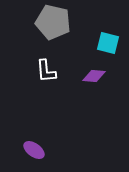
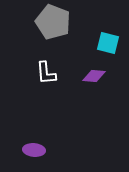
gray pentagon: rotated 8 degrees clockwise
white L-shape: moved 2 px down
purple ellipse: rotated 30 degrees counterclockwise
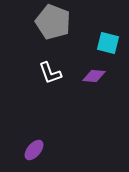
white L-shape: moved 4 px right; rotated 15 degrees counterclockwise
purple ellipse: rotated 55 degrees counterclockwise
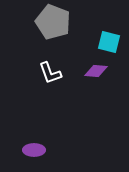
cyan square: moved 1 px right, 1 px up
purple diamond: moved 2 px right, 5 px up
purple ellipse: rotated 50 degrees clockwise
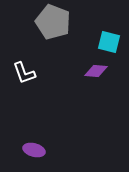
white L-shape: moved 26 px left
purple ellipse: rotated 15 degrees clockwise
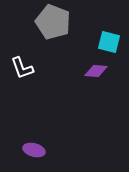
white L-shape: moved 2 px left, 5 px up
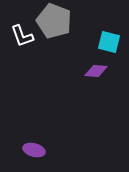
gray pentagon: moved 1 px right, 1 px up
white L-shape: moved 32 px up
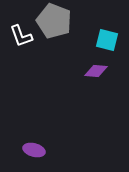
white L-shape: moved 1 px left
cyan square: moved 2 px left, 2 px up
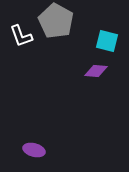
gray pentagon: moved 2 px right; rotated 8 degrees clockwise
cyan square: moved 1 px down
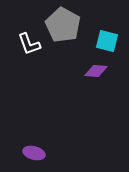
gray pentagon: moved 7 px right, 4 px down
white L-shape: moved 8 px right, 8 px down
purple ellipse: moved 3 px down
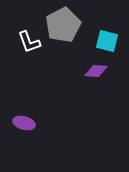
gray pentagon: rotated 16 degrees clockwise
white L-shape: moved 2 px up
purple ellipse: moved 10 px left, 30 px up
